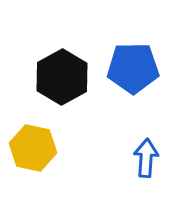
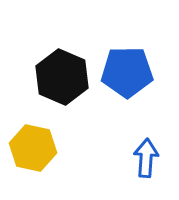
blue pentagon: moved 6 px left, 4 px down
black hexagon: rotated 8 degrees counterclockwise
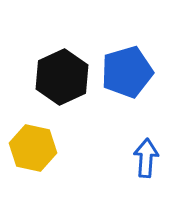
blue pentagon: rotated 15 degrees counterclockwise
black hexagon: rotated 12 degrees clockwise
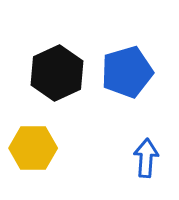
black hexagon: moved 5 px left, 4 px up
yellow hexagon: rotated 12 degrees counterclockwise
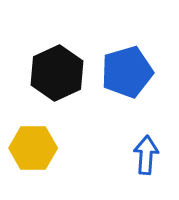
blue arrow: moved 3 px up
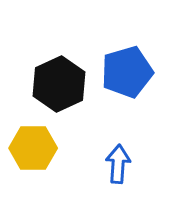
black hexagon: moved 2 px right, 11 px down
blue arrow: moved 28 px left, 9 px down
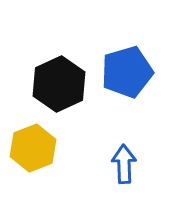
yellow hexagon: rotated 21 degrees counterclockwise
blue arrow: moved 6 px right; rotated 6 degrees counterclockwise
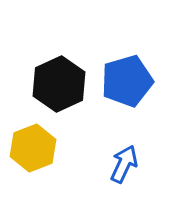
blue pentagon: moved 9 px down
blue arrow: rotated 27 degrees clockwise
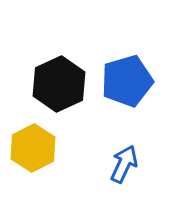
yellow hexagon: rotated 6 degrees counterclockwise
